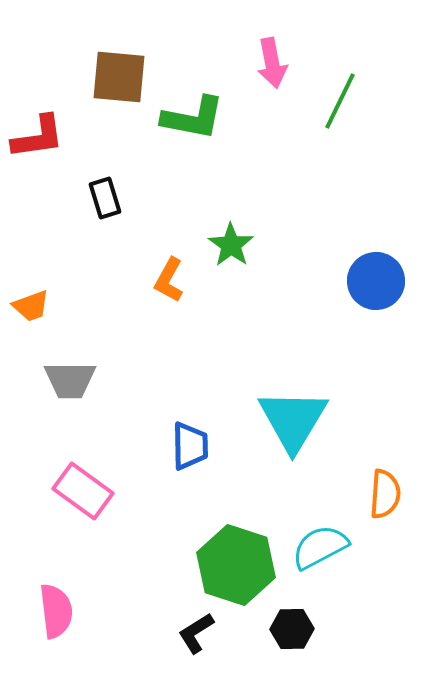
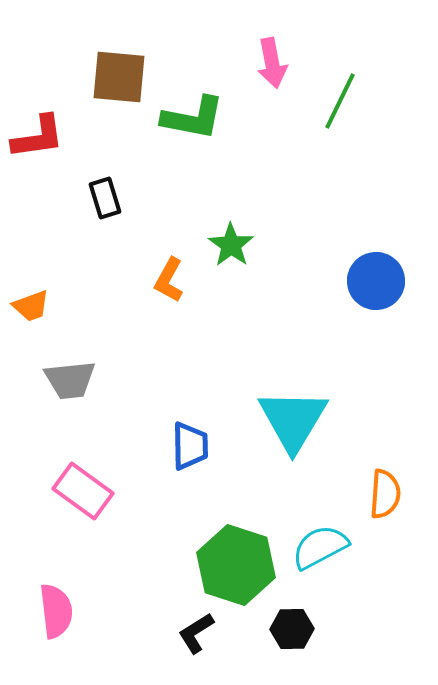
gray trapezoid: rotated 6 degrees counterclockwise
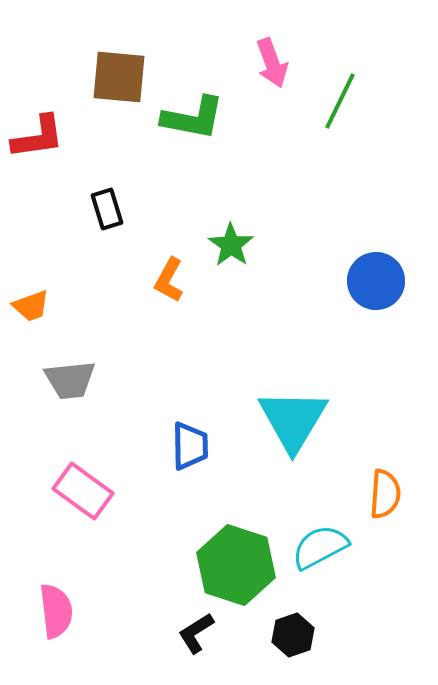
pink arrow: rotated 9 degrees counterclockwise
black rectangle: moved 2 px right, 11 px down
black hexagon: moved 1 px right, 6 px down; rotated 18 degrees counterclockwise
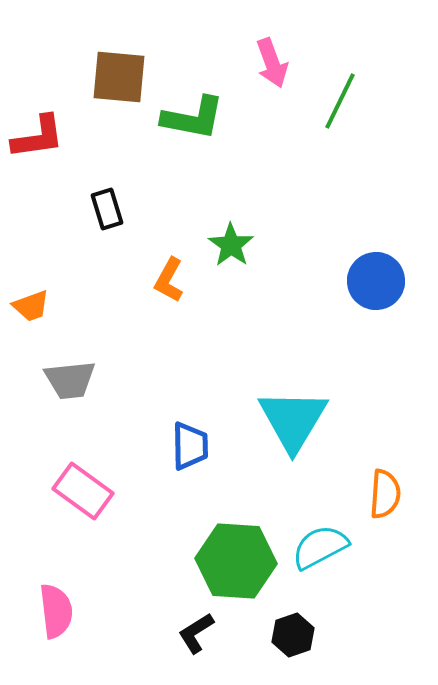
green hexagon: moved 4 px up; rotated 14 degrees counterclockwise
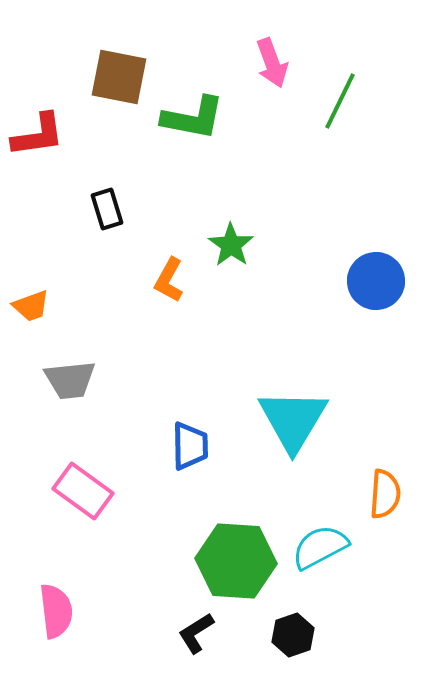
brown square: rotated 6 degrees clockwise
red L-shape: moved 2 px up
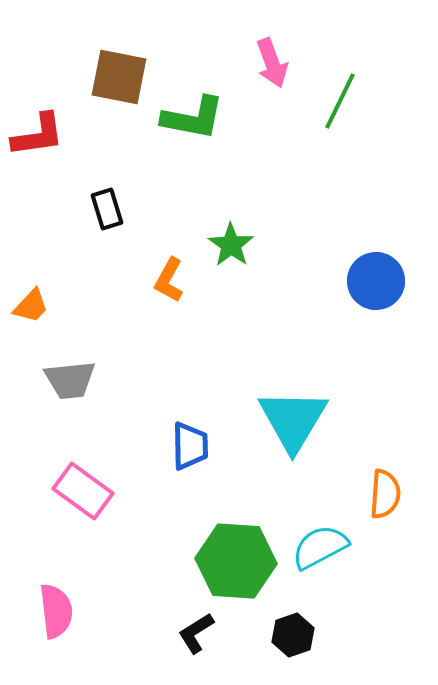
orange trapezoid: rotated 27 degrees counterclockwise
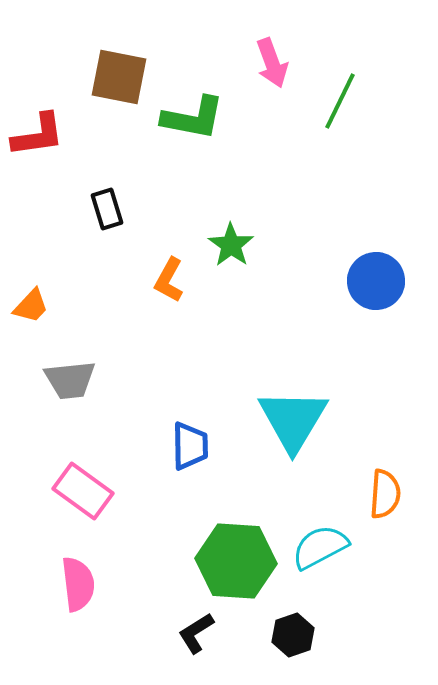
pink semicircle: moved 22 px right, 27 px up
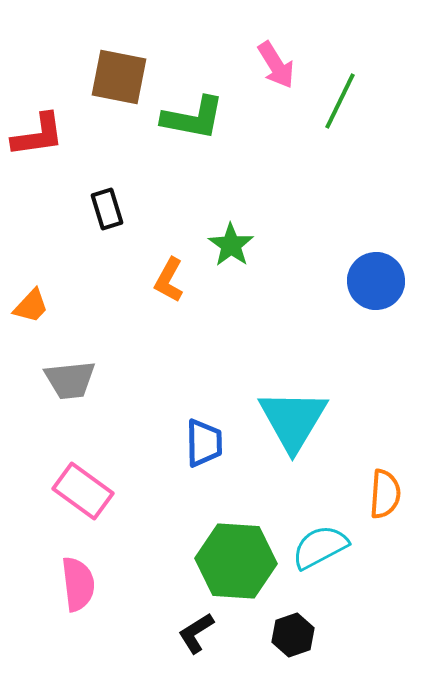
pink arrow: moved 4 px right, 2 px down; rotated 12 degrees counterclockwise
blue trapezoid: moved 14 px right, 3 px up
